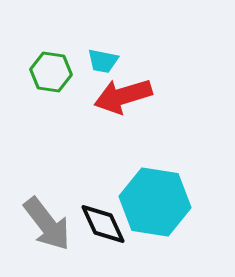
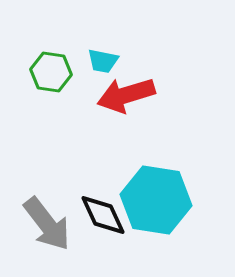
red arrow: moved 3 px right, 1 px up
cyan hexagon: moved 1 px right, 2 px up
black diamond: moved 9 px up
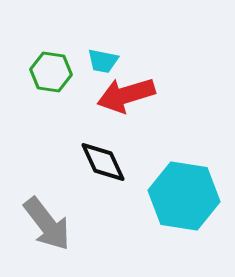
cyan hexagon: moved 28 px right, 4 px up
black diamond: moved 53 px up
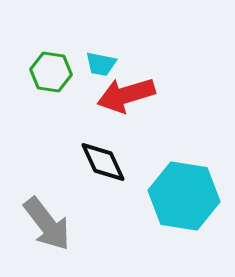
cyan trapezoid: moved 2 px left, 3 px down
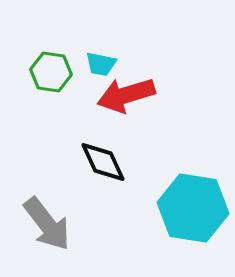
cyan hexagon: moved 9 px right, 12 px down
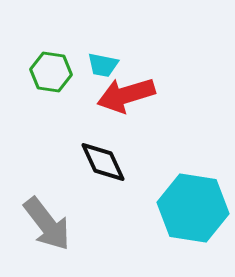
cyan trapezoid: moved 2 px right, 1 px down
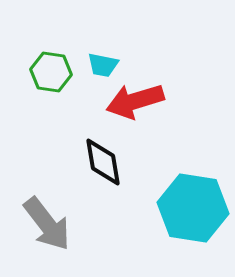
red arrow: moved 9 px right, 6 px down
black diamond: rotated 15 degrees clockwise
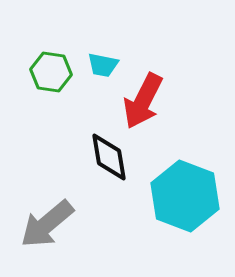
red arrow: moved 8 px right; rotated 46 degrees counterclockwise
black diamond: moved 6 px right, 5 px up
cyan hexagon: moved 8 px left, 12 px up; rotated 12 degrees clockwise
gray arrow: rotated 88 degrees clockwise
